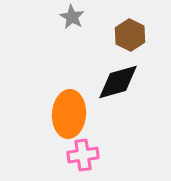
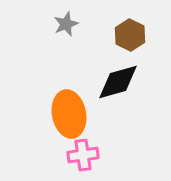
gray star: moved 6 px left, 7 px down; rotated 20 degrees clockwise
orange ellipse: rotated 15 degrees counterclockwise
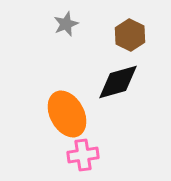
orange ellipse: moved 2 px left; rotated 18 degrees counterclockwise
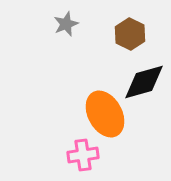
brown hexagon: moved 1 px up
black diamond: moved 26 px right
orange ellipse: moved 38 px right
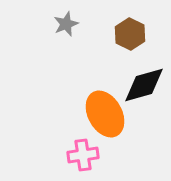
black diamond: moved 3 px down
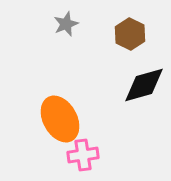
orange ellipse: moved 45 px left, 5 px down
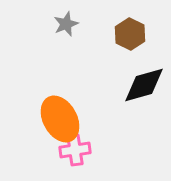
pink cross: moved 8 px left, 5 px up
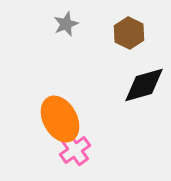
brown hexagon: moved 1 px left, 1 px up
pink cross: rotated 28 degrees counterclockwise
